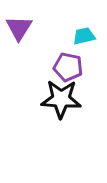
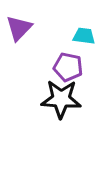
purple triangle: rotated 12 degrees clockwise
cyan trapezoid: rotated 20 degrees clockwise
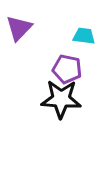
purple pentagon: moved 1 px left, 2 px down
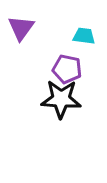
purple triangle: moved 2 px right; rotated 8 degrees counterclockwise
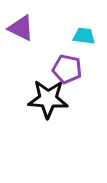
purple triangle: rotated 40 degrees counterclockwise
black star: moved 13 px left
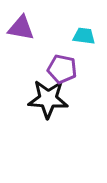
purple triangle: rotated 16 degrees counterclockwise
purple pentagon: moved 5 px left
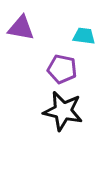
black star: moved 15 px right, 12 px down; rotated 9 degrees clockwise
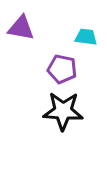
cyan trapezoid: moved 2 px right, 1 px down
black star: rotated 9 degrees counterclockwise
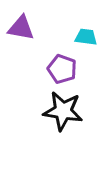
purple pentagon: rotated 8 degrees clockwise
black star: rotated 6 degrees clockwise
